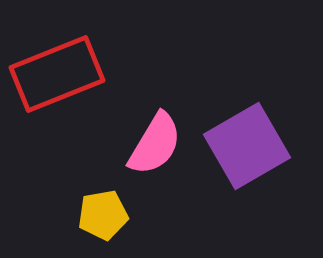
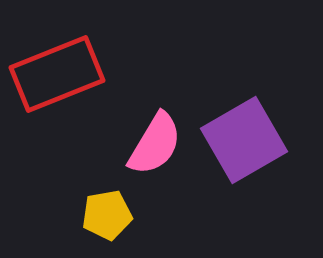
purple square: moved 3 px left, 6 px up
yellow pentagon: moved 4 px right
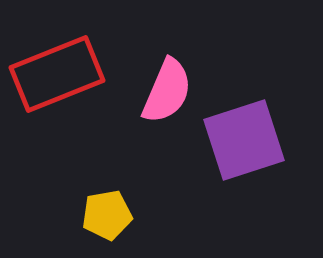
purple square: rotated 12 degrees clockwise
pink semicircle: moved 12 px right, 53 px up; rotated 8 degrees counterclockwise
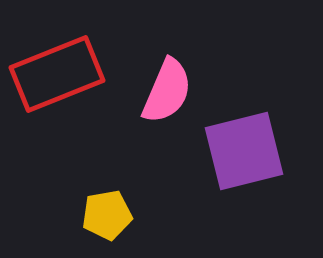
purple square: moved 11 px down; rotated 4 degrees clockwise
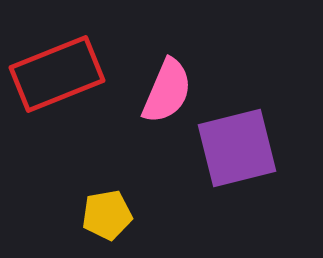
purple square: moved 7 px left, 3 px up
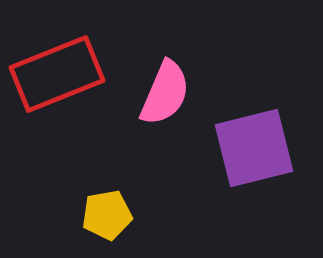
pink semicircle: moved 2 px left, 2 px down
purple square: moved 17 px right
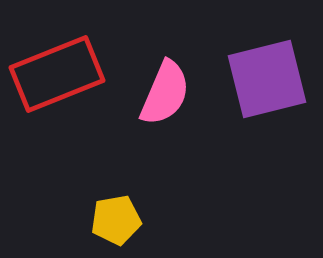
purple square: moved 13 px right, 69 px up
yellow pentagon: moved 9 px right, 5 px down
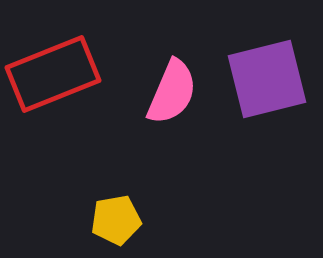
red rectangle: moved 4 px left
pink semicircle: moved 7 px right, 1 px up
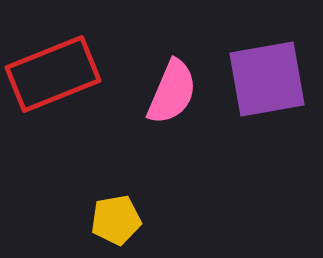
purple square: rotated 4 degrees clockwise
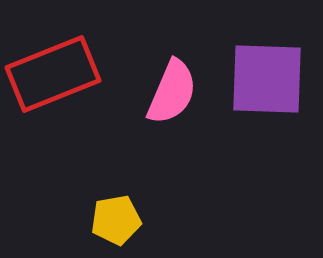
purple square: rotated 12 degrees clockwise
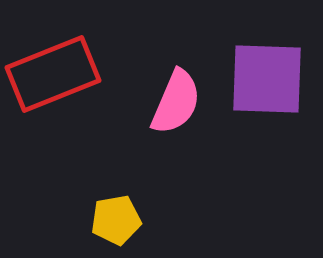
pink semicircle: moved 4 px right, 10 px down
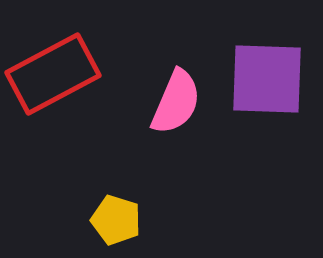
red rectangle: rotated 6 degrees counterclockwise
yellow pentagon: rotated 27 degrees clockwise
